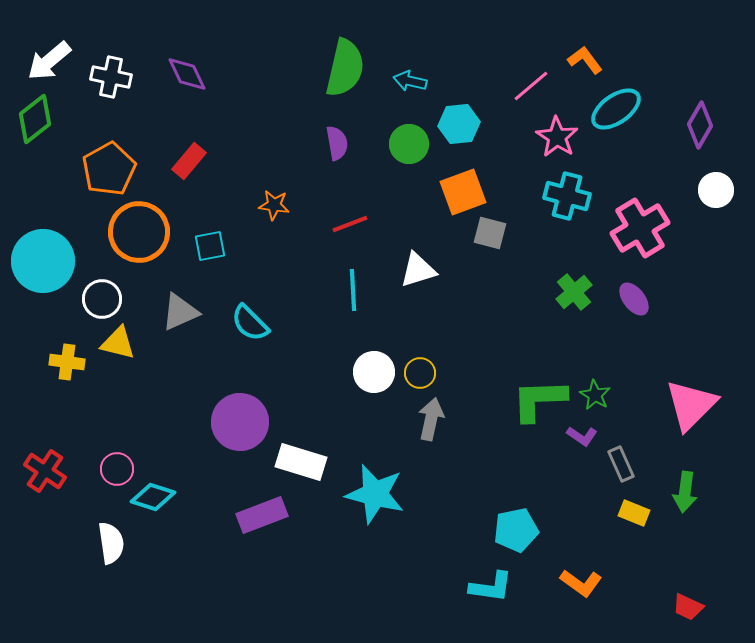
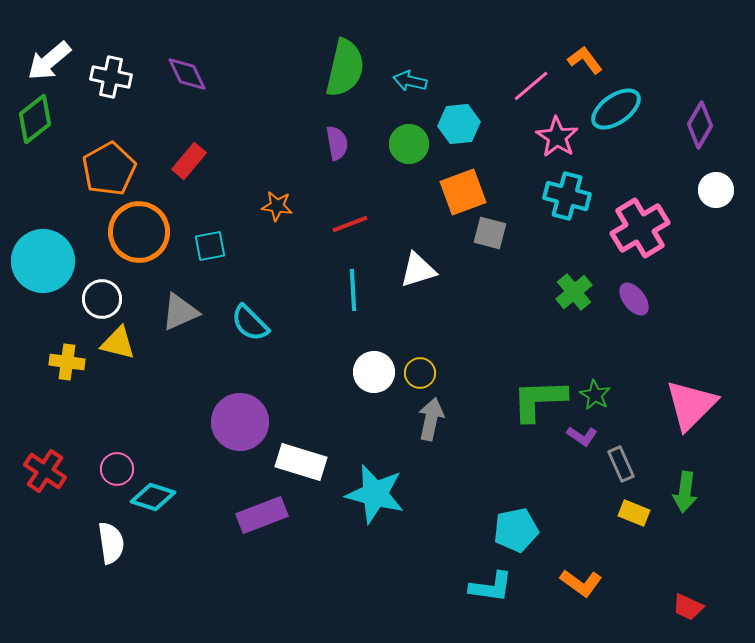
orange star at (274, 205): moved 3 px right, 1 px down
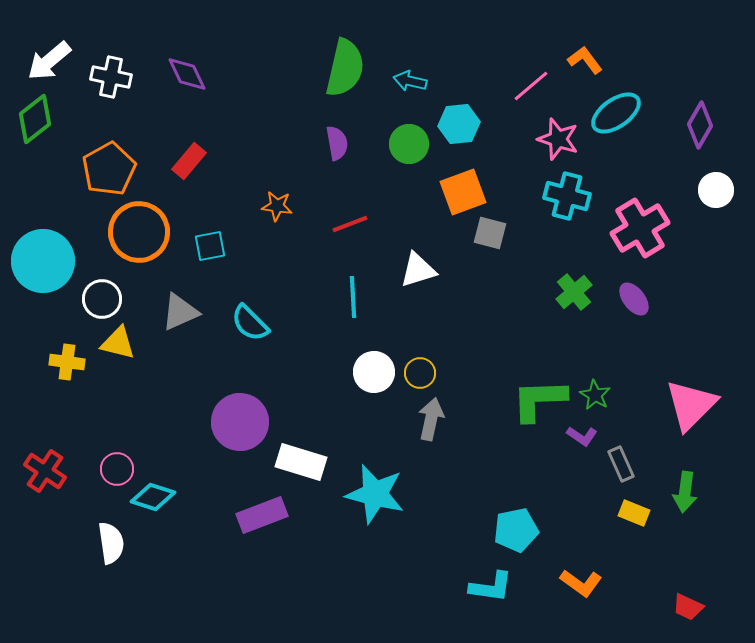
cyan ellipse at (616, 109): moved 4 px down
pink star at (557, 137): moved 1 px right, 2 px down; rotated 15 degrees counterclockwise
cyan line at (353, 290): moved 7 px down
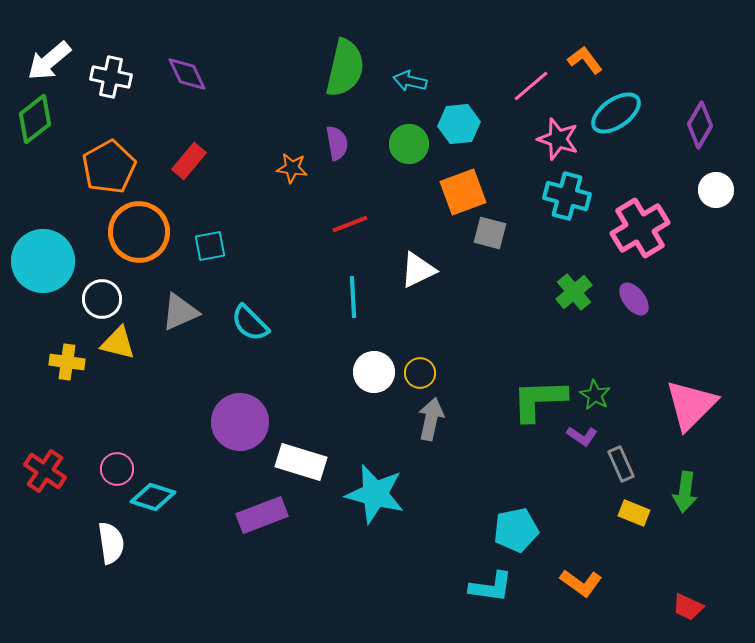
orange pentagon at (109, 169): moved 2 px up
orange star at (277, 206): moved 15 px right, 38 px up
white triangle at (418, 270): rotated 9 degrees counterclockwise
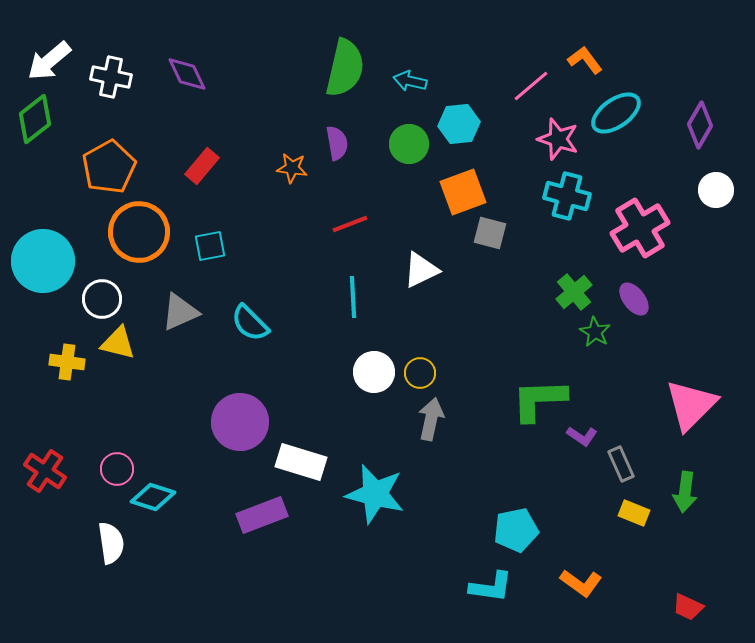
red rectangle at (189, 161): moved 13 px right, 5 px down
white triangle at (418, 270): moved 3 px right
green star at (595, 395): moved 63 px up
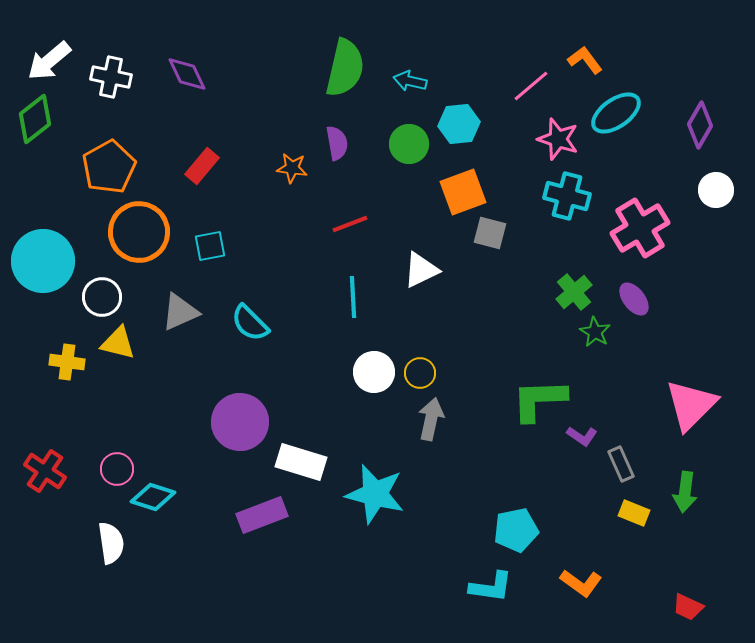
white circle at (102, 299): moved 2 px up
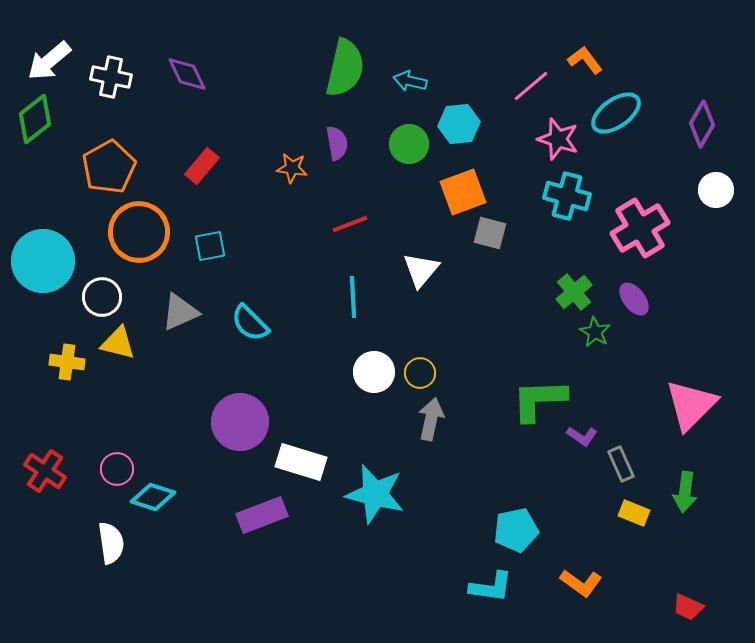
purple diamond at (700, 125): moved 2 px right, 1 px up
white triangle at (421, 270): rotated 24 degrees counterclockwise
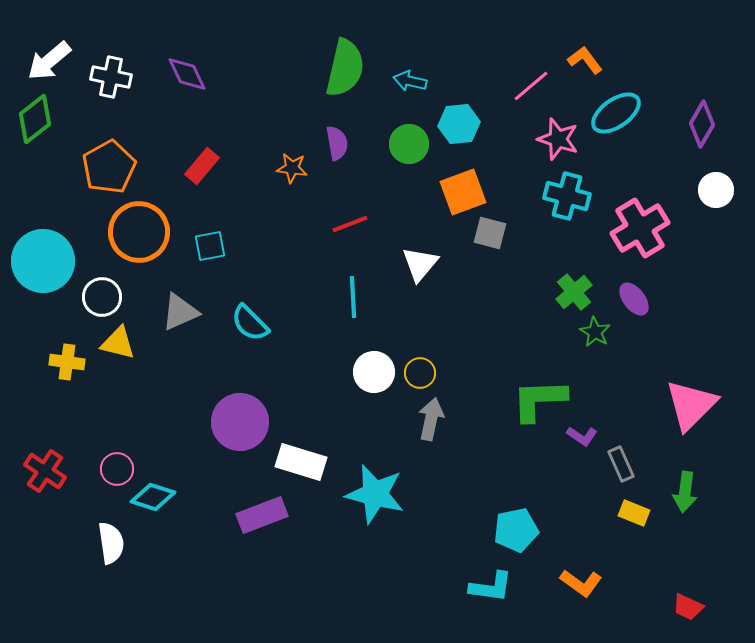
white triangle at (421, 270): moved 1 px left, 6 px up
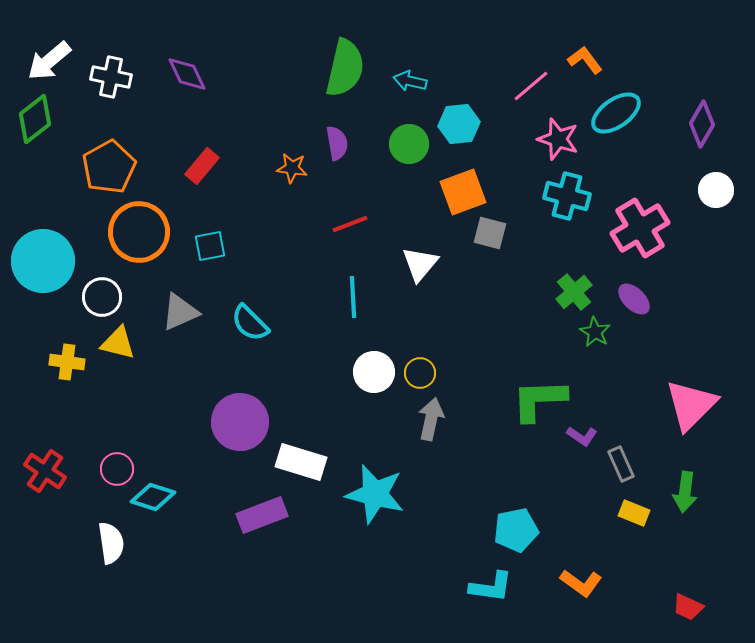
purple ellipse at (634, 299): rotated 8 degrees counterclockwise
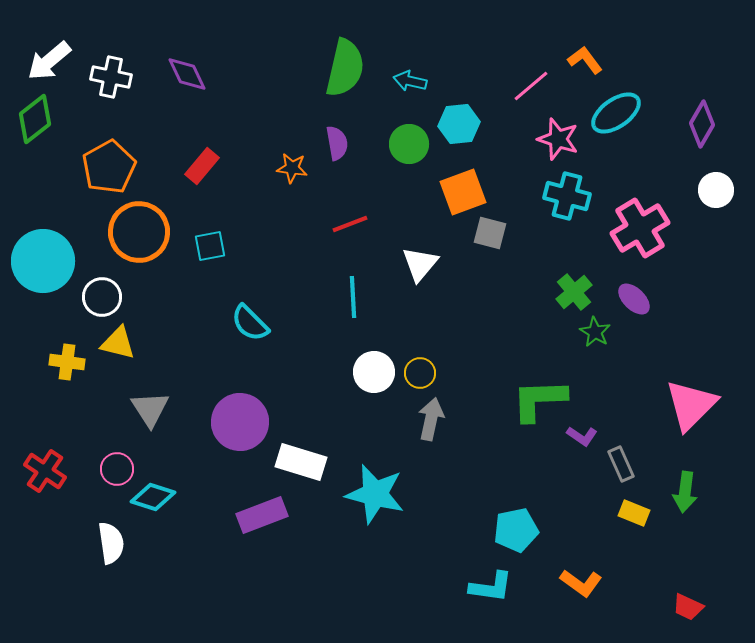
gray triangle at (180, 312): moved 30 px left, 97 px down; rotated 39 degrees counterclockwise
